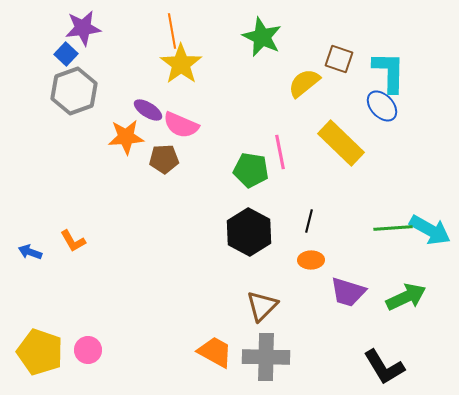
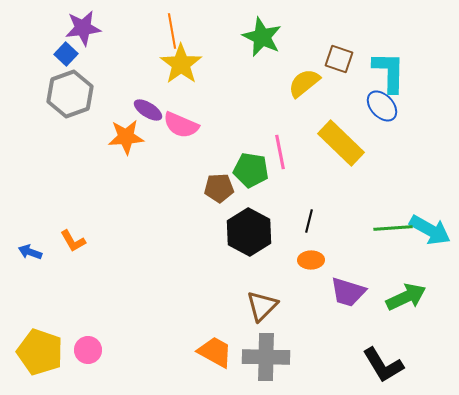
gray hexagon: moved 4 px left, 3 px down
brown pentagon: moved 55 px right, 29 px down
black L-shape: moved 1 px left, 2 px up
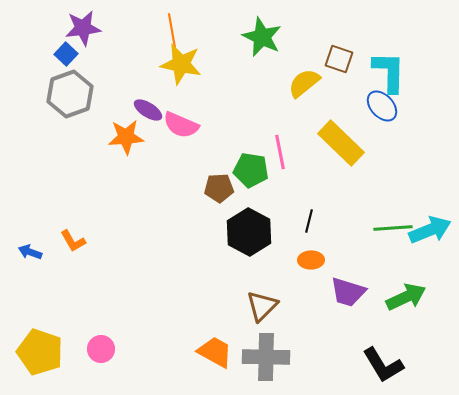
yellow star: rotated 24 degrees counterclockwise
cyan arrow: rotated 51 degrees counterclockwise
pink circle: moved 13 px right, 1 px up
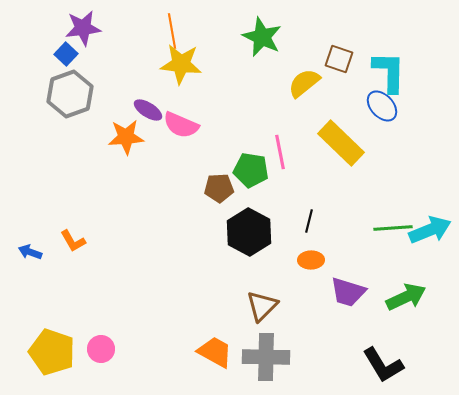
yellow star: rotated 6 degrees counterclockwise
yellow pentagon: moved 12 px right
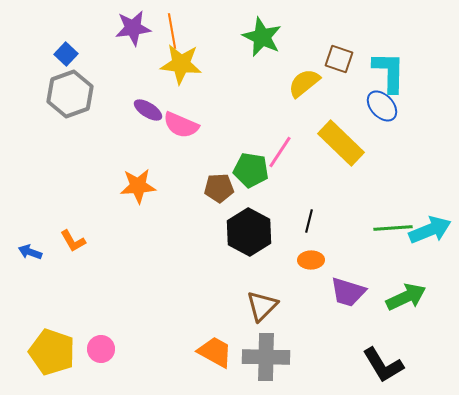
purple star: moved 50 px right
orange star: moved 12 px right, 49 px down
pink line: rotated 44 degrees clockwise
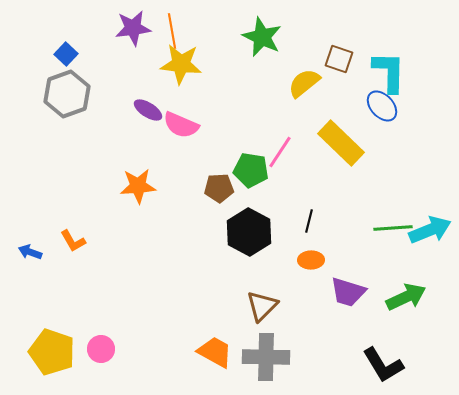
gray hexagon: moved 3 px left
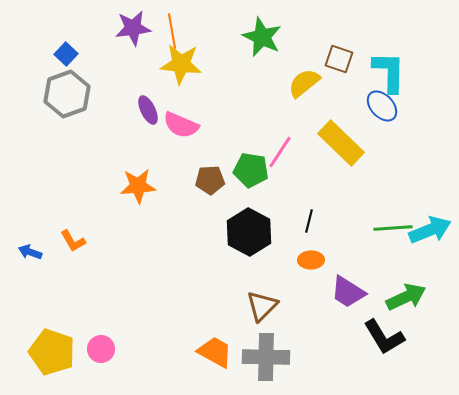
purple ellipse: rotated 32 degrees clockwise
brown pentagon: moved 9 px left, 8 px up
purple trapezoid: rotated 15 degrees clockwise
black L-shape: moved 1 px right, 28 px up
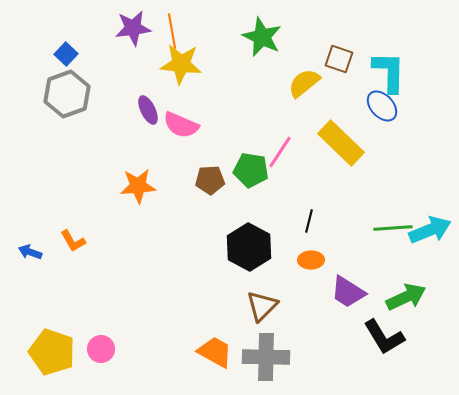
black hexagon: moved 15 px down
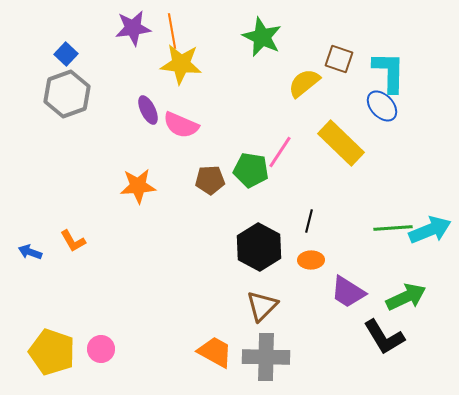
black hexagon: moved 10 px right
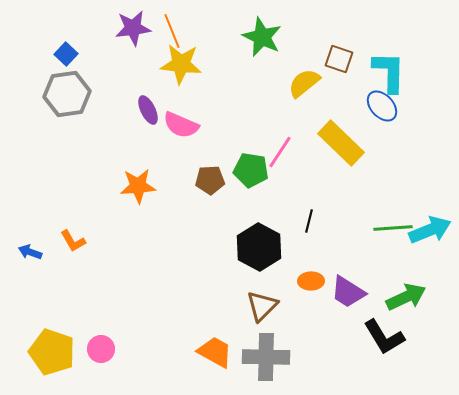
orange line: rotated 12 degrees counterclockwise
gray hexagon: rotated 12 degrees clockwise
orange ellipse: moved 21 px down
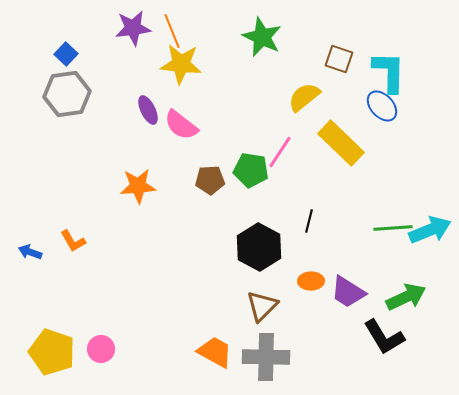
yellow semicircle: moved 14 px down
pink semicircle: rotated 15 degrees clockwise
